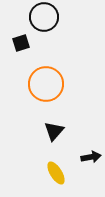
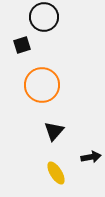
black square: moved 1 px right, 2 px down
orange circle: moved 4 px left, 1 px down
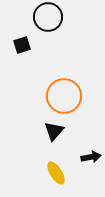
black circle: moved 4 px right
orange circle: moved 22 px right, 11 px down
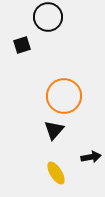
black triangle: moved 1 px up
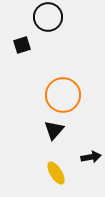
orange circle: moved 1 px left, 1 px up
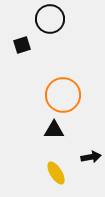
black circle: moved 2 px right, 2 px down
black triangle: rotated 50 degrees clockwise
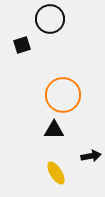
black arrow: moved 1 px up
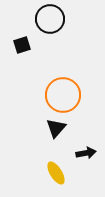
black triangle: moved 2 px right, 2 px up; rotated 50 degrees counterclockwise
black arrow: moved 5 px left, 3 px up
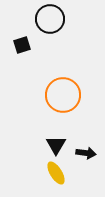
black triangle: moved 17 px down; rotated 10 degrees counterclockwise
black arrow: rotated 18 degrees clockwise
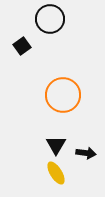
black square: moved 1 px down; rotated 18 degrees counterclockwise
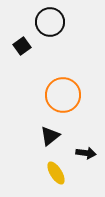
black circle: moved 3 px down
black triangle: moved 6 px left, 9 px up; rotated 20 degrees clockwise
